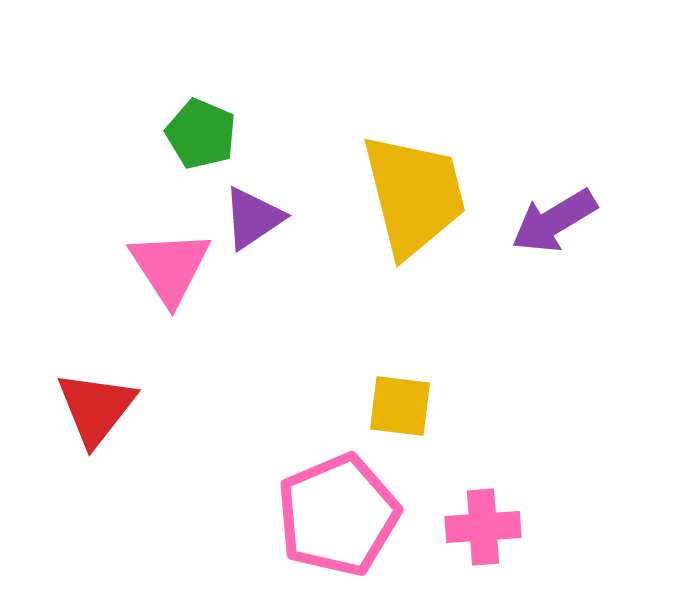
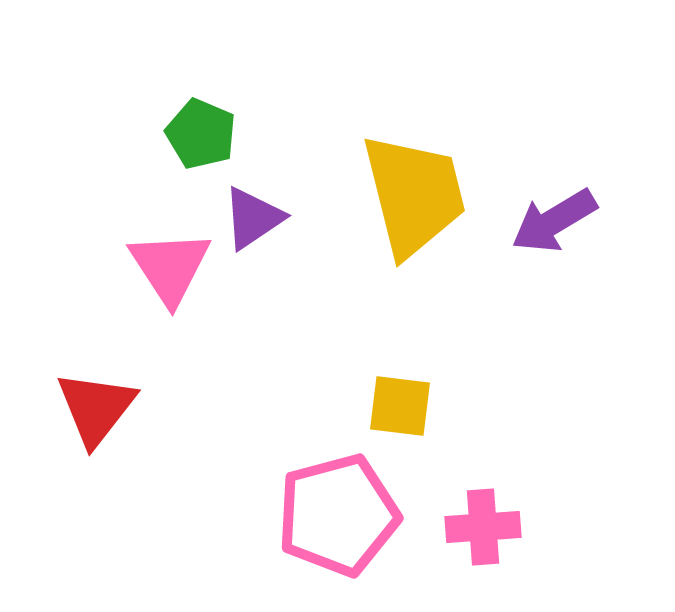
pink pentagon: rotated 8 degrees clockwise
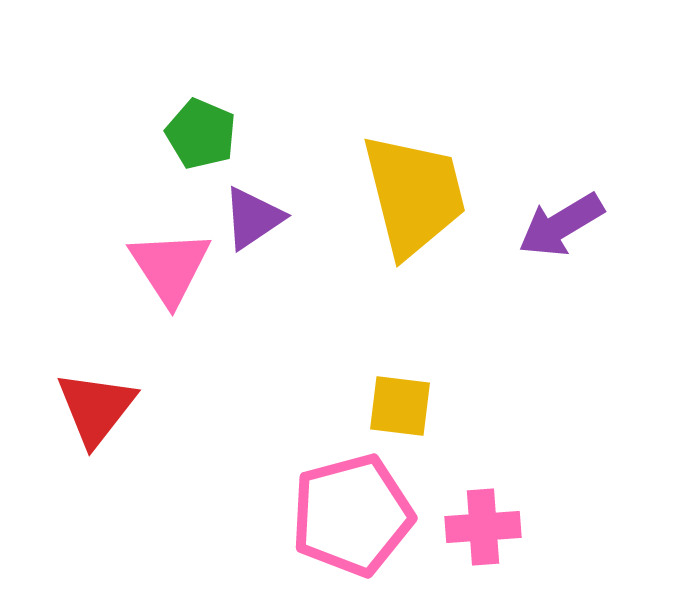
purple arrow: moved 7 px right, 4 px down
pink pentagon: moved 14 px right
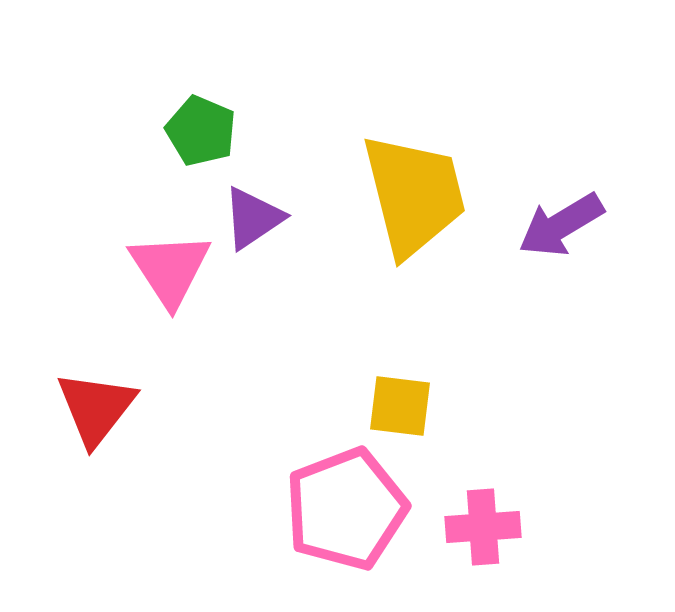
green pentagon: moved 3 px up
pink triangle: moved 2 px down
pink pentagon: moved 6 px left, 6 px up; rotated 6 degrees counterclockwise
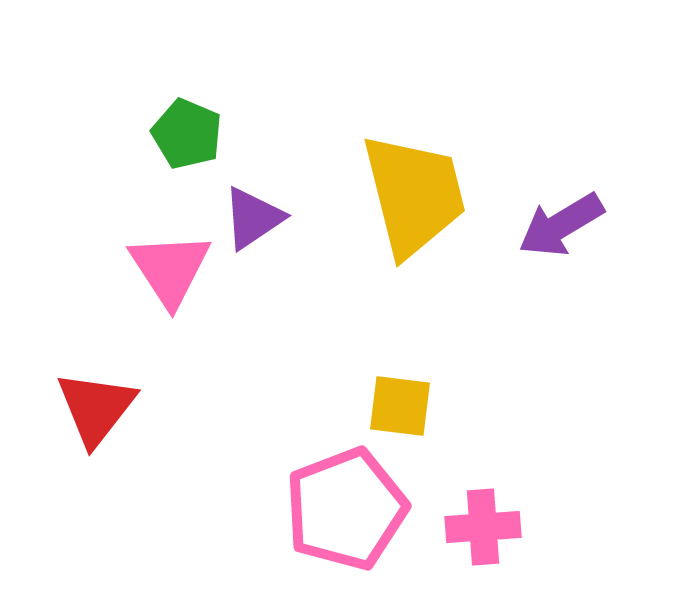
green pentagon: moved 14 px left, 3 px down
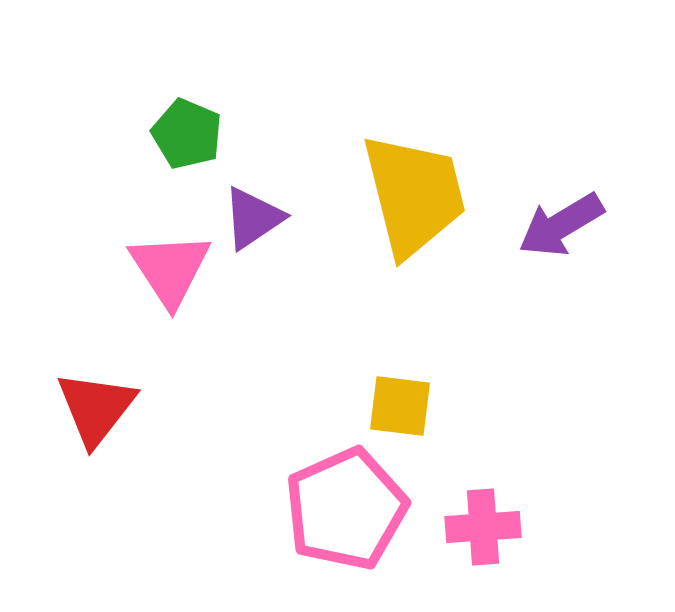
pink pentagon: rotated 3 degrees counterclockwise
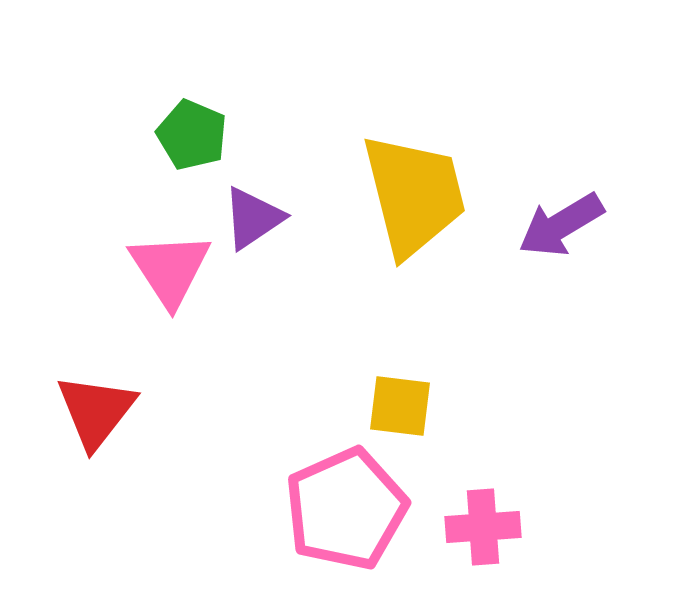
green pentagon: moved 5 px right, 1 px down
red triangle: moved 3 px down
